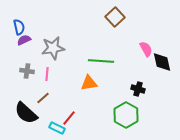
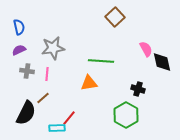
purple semicircle: moved 5 px left, 10 px down
black semicircle: rotated 105 degrees counterclockwise
cyan rectangle: rotated 28 degrees counterclockwise
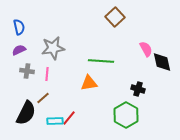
cyan rectangle: moved 2 px left, 7 px up
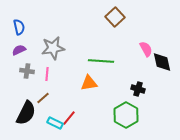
cyan rectangle: moved 2 px down; rotated 28 degrees clockwise
